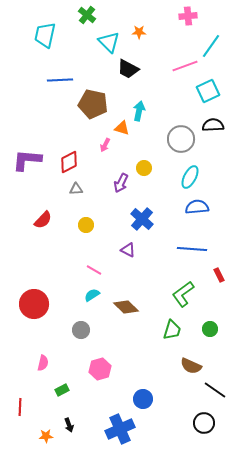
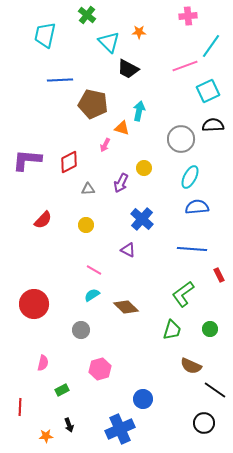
gray triangle at (76, 189): moved 12 px right
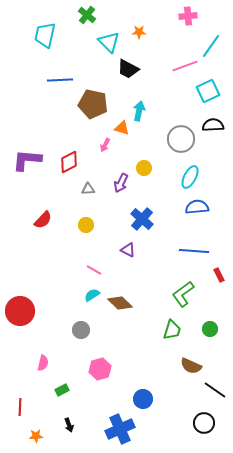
blue line at (192, 249): moved 2 px right, 2 px down
red circle at (34, 304): moved 14 px left, 7 px down
brown diamond at (126, 307): moved 6 px left, 4 px up
orange star at (46, 436): moved 10 px left
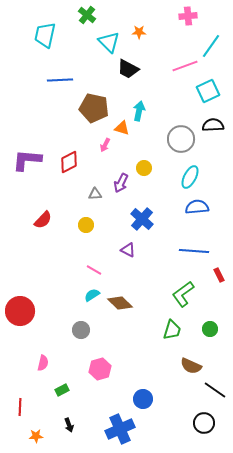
brown pentagon at (93, 104): moved 1 px right, 4 px down
gray triangle at (88, 189): moved 7 px right, 5 px down
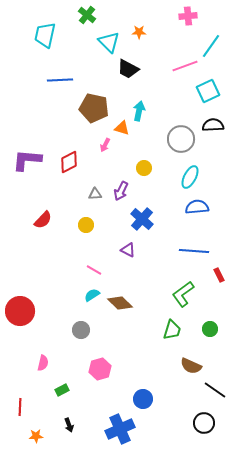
purple arrow at (121, 183): moved 8 px down
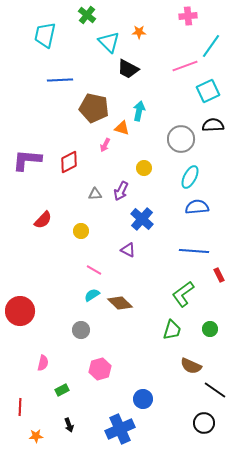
yellow circle at (86, 225): moved 5 px left, 6 px down
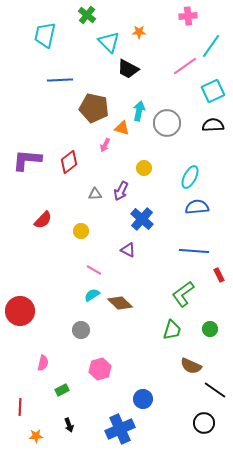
pink line at (185, 66): rotated 15 degrees counterclockwise
cyan square at (208, 91): moved 5 px right
gray circle at (181, 139): moved 14 px left, 16 px up
red diamond at (69, 162): rotated 10 degrees counterclockwise
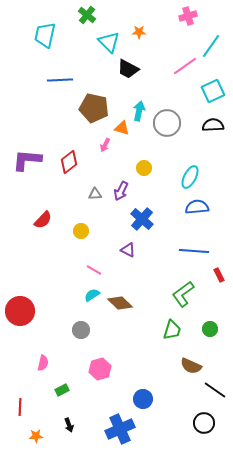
pink cross at (188, 16): rotated 12 degrees counterclockwise
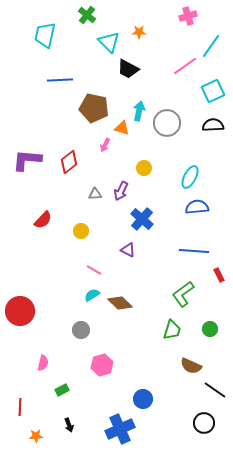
pink hexagon at (100, 369): moved 2 px right, 4 px up
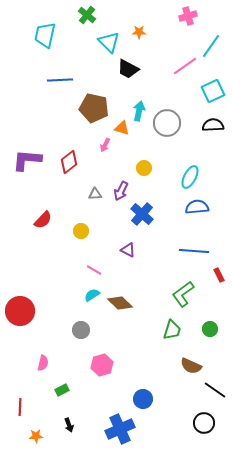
blue cross at (142, 219): moved 5 px up
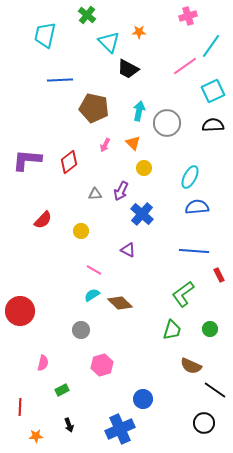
orange triangle at (122, 128): moved 11 px right, 15 px down; rotated 28 degrees clockwise
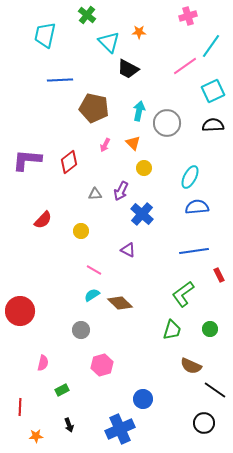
blue line at (194, 251): rotated 12 degrees counterclockwise
